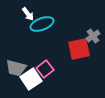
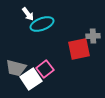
gray cross: rotated 32 degrees clockwise
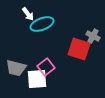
gray cross: rotated 32 degrees clockwise
red square: rotated 30 degrees clockwise
pink square: moved 1 px right, 2 px up
white square: moved 6 px right; rotated 30 degrees clockwise
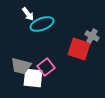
gray cross: moved 1 px left
gray trapezoid: moved 5 px right, 2 px up
white square: moved 4 px left, 1 px up; rotated 10 degrees clockwise
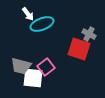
gray cross: moved 3 px left, 2 px up
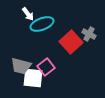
red square: moved 8 px left, 7 px up; rotated 30 degrees clockwise
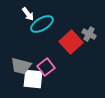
cyan ellipse: rotated 10 degrees counterclockwise
white square: moved 1 px down
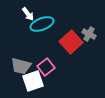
cyan ellipse: rotated 10 degrees clockwise
white square: moved 2 px down; rotated 25 degrees counterclockwise
